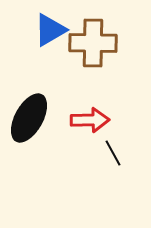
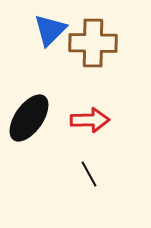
blue triangle: rotated 15 degrees counterclockwise
black ellipse: rotated 6 degrees clockwise
black line: moved 24 px left, 21 px down
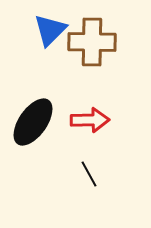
brown cross: moved 1 px left, 1 px up
black ellipse: moved 4 px right, 4 px down
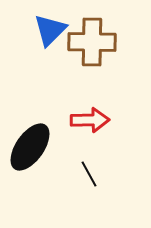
black ellipse: moved 3 px left, 25 px down
